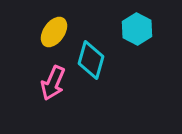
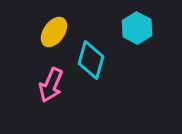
cyan hexagon: moved 1 px up
pink arrow: moved 2 px left, 2 px down
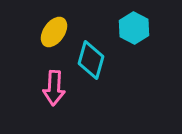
cyan hexagon: moved 3 px left
pink arrow: moved 3 px right, 3 px down; rotated 20 degrees counterclockwise
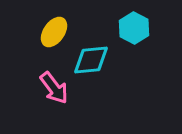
cyan diamond: rotated 69 degrees clockwise
pink arrow: rotated 40 degrees counterclockwise
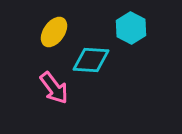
cyan hexagon: moved 3 px left
cyan diamond: rotated 9 degrees clockwise
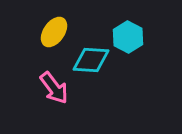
cyan hexagon: moved 3 px left, 9 px down
